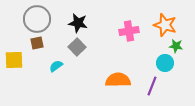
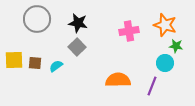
brown square: moved 2 px left, 20 px down; rotated 16 degrees clockwise
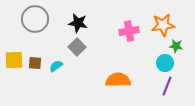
gray circle: moved 2 px left
orange star: moved 2 px left; rotated 25 degrees counterclockwise
purple line: moved 15 px right
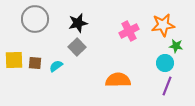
black star: rotated 24 degrees counterclockwise
pink cross: rotated 18 degrees counterclockwise
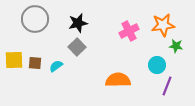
cyan circle: moved 8 px left, 2 px down
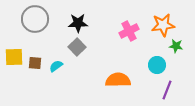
black star: rotated 12 degrees clockwise
yellow square: moved 3 px up
purple line: moved 4 px down
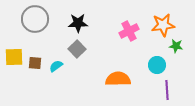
gray square: moved 2 px down
orange semicircle: moved 1 px up
purple line: rotated 24 degrees counterclockwise
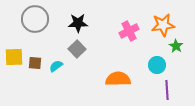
green star: rotated 24 degrees clockwise
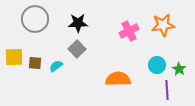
green star: moved 3 px right, 23 px down
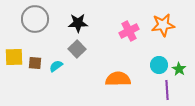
cyan circle: moved 2 px right
